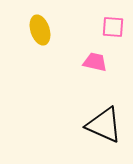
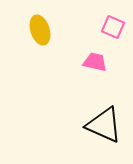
pink square: rotated 20 degrees clockwise
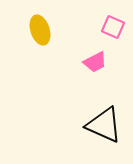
pink trapezoid: rotated 140 degrees clockwise
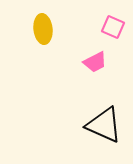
yellow ellipse: moved 3 px right, 1 px up; rotated 12 degrees clockwise
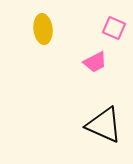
pink square: moved 1 px right, 1 px down
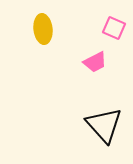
black triangle: rotated 24 degrees clockwise
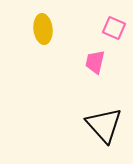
pink trapezoid: rotated 130 degrees clockwise
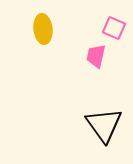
pink trapezoid: moved 1 px right, 6 px up
black triangle: rotated 6 degrees clockwise
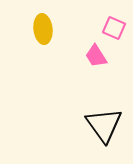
pink trapezoid: rotated 45 degrees counterclockwise
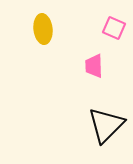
pink trapezoid: moved 2 px left, 10 px down; rotated 30 degrees clockwise
black triangle: moved 2 px right; rotated 21 degrees clockwise
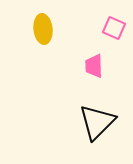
black triangle: moved 9 px left, 3 px up
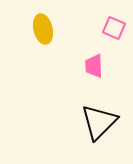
yellow ellipse: rotated 8 degrees counterclockwise
black triangle: moved 2 px right
